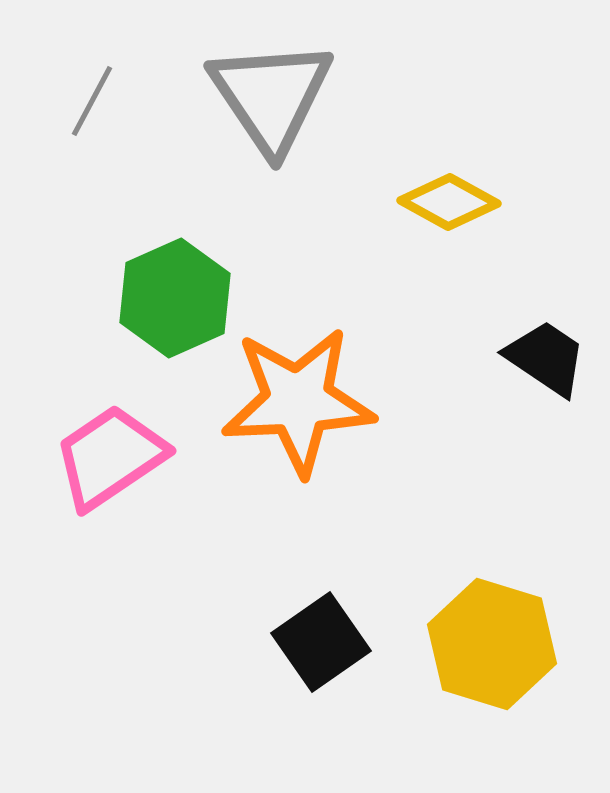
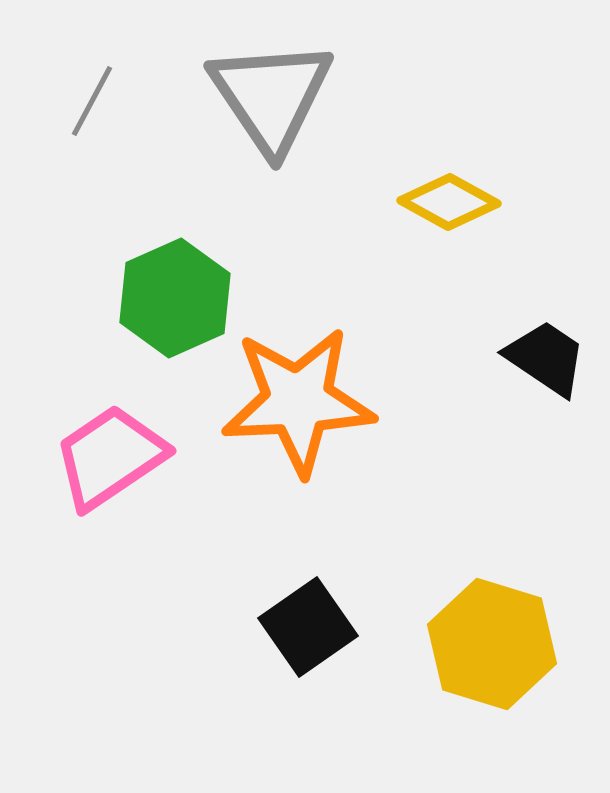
black square: moved 13 px left, 15 px up
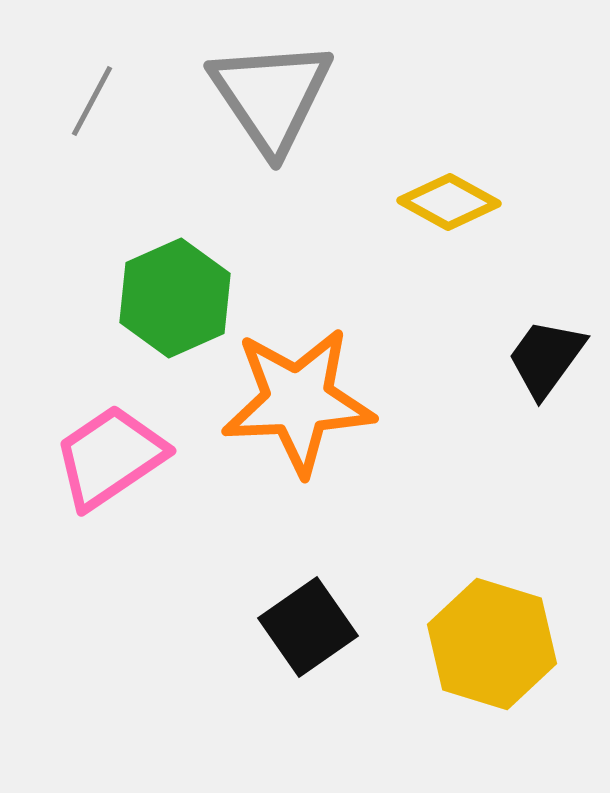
black trapezoid: rotated 88 degrees counterclockwise
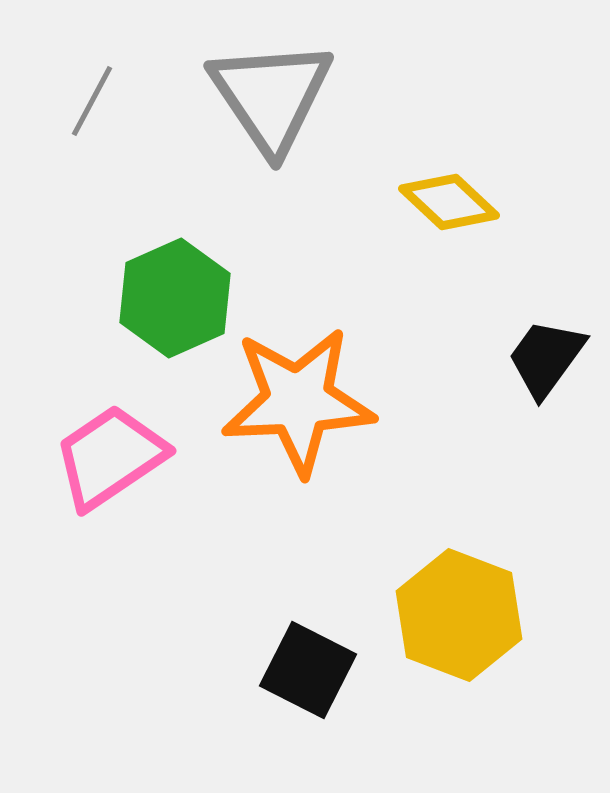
yellow diamond: rotated 14 degrees clockwise
black square: moved 43 px down; rotated 28 degrees counterclockwise
yellow hexagon: moved 33 px left, 29 px up; rotated 4 degrees clockwise
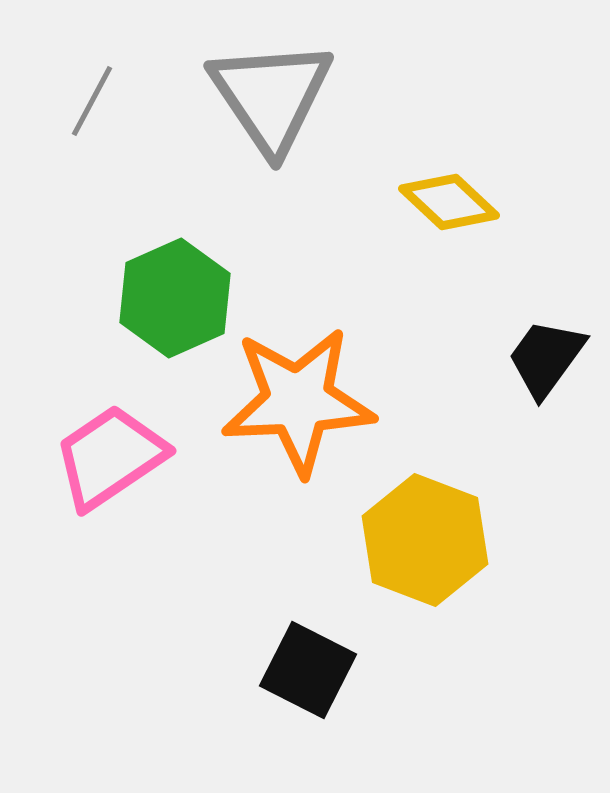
yellow hexagon: moved 34 px left, 75 px up
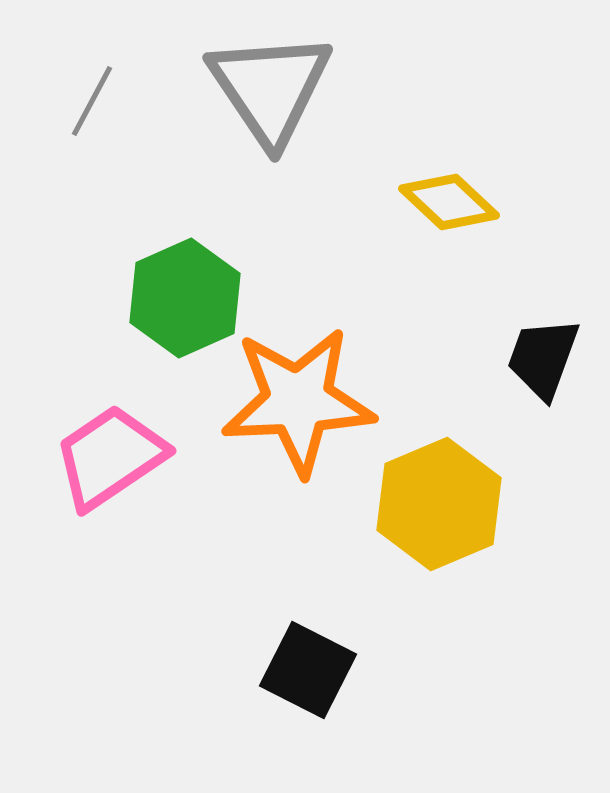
gray triangle: moved 1 px left, 8 px up
green hexagon: moved 10 px right
black trapezoid: moved 3 px left; rotated 16 degrees counterclockwise
yellow hexagon: moved 14 px right, 36 px up; rotated 16 degrees clockwise
